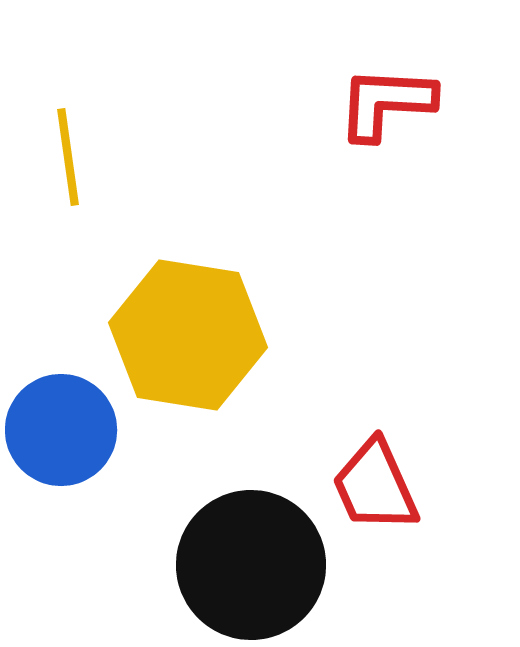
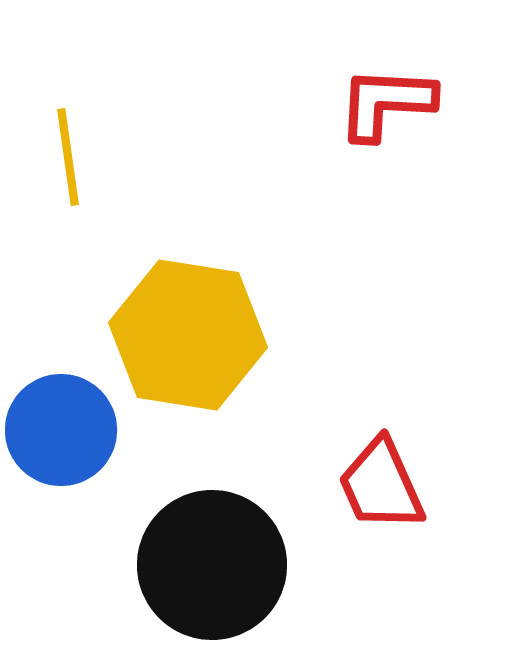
red trapezoid: moved 6 px right, 1 px up
black circle: moved 39 px left
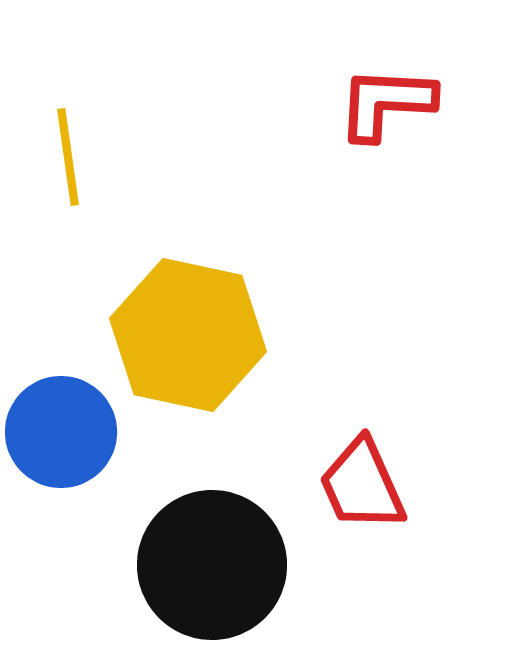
yellow hexagon: rotated 3 degrees clockwise
blue circle: moved 2 px down
red trapezoid: moved 19 px left
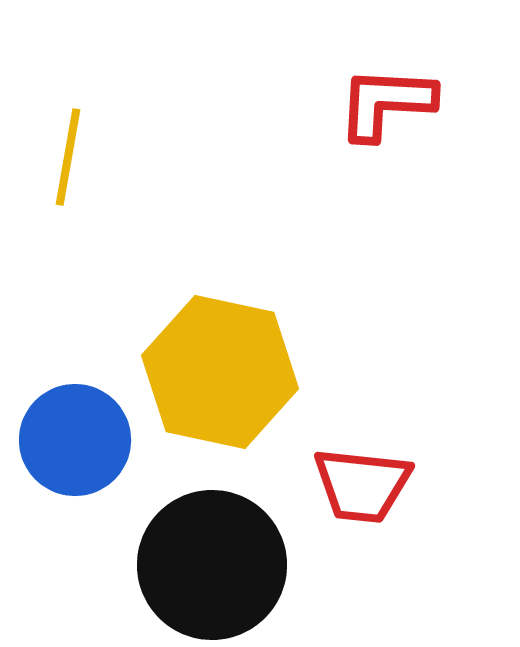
yellow line: rotated 18 degrees clockwise
yellow hexagon: moved 32 px right, 37 px down
blue circle: moved 14 px right, 8 px down
red trapezoid: rotated 60 degrees counterclockwise
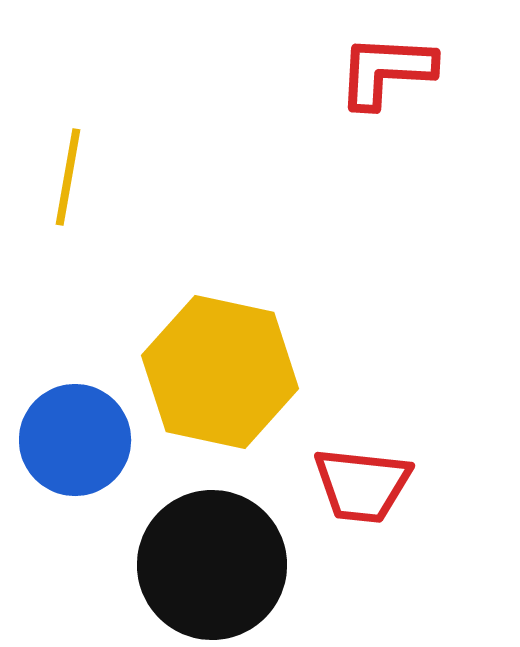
red L-shape: moved 32 px up
yellow line: moved 20 px down
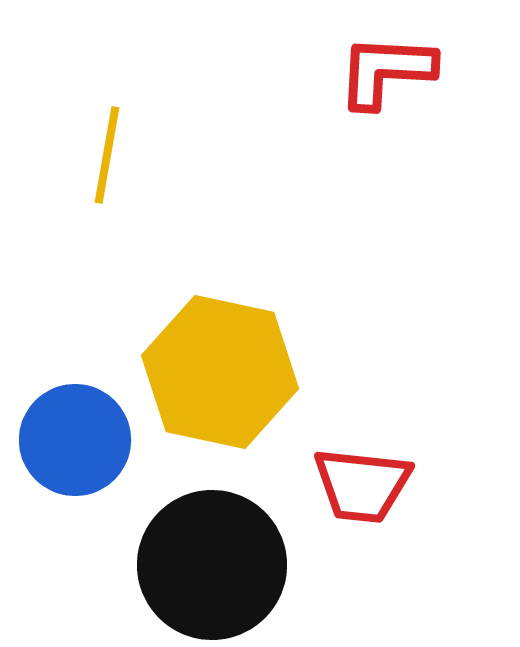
yellow line: moved 39 px right, 22 px up
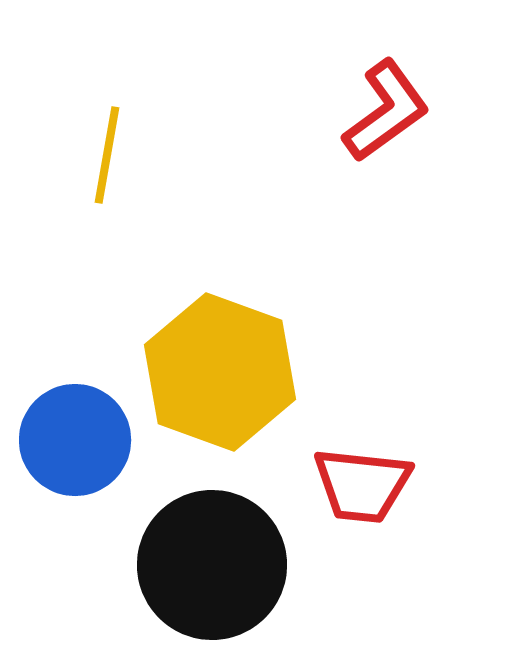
red L-shape: moved 40 px down; rotated 141 degrees clockwise
yellow hexagon: rotated 8 degrees clockwise
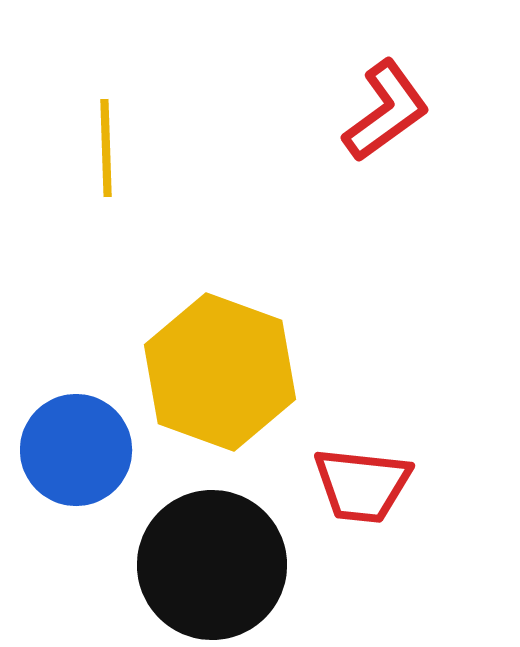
yellow line: moved 1 px left, 7 px up; rotated 12 degrees counterclockwise
blue circle: moved 1 px right, 10 px down
